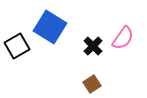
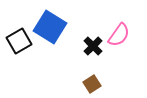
pink semicircle: moved 4 px left, 3 px up
black square: moved 2 px right, 5 px up
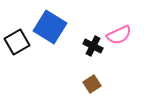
pink semicircle: rotated 30 degrees clockwise
black square: moved 2 px left, 1 px down
black cross: rotated 18 degrees counterclockwise
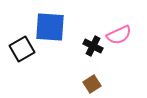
blue square: rotated 28 degrees counterclockwise
black square: moved 5 px right, 7 px down
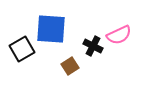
blue square: moved 1 px right, 2 px down
brown square: moved 22 px left, 18 px up
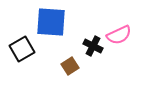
blue square: moved 7 px up
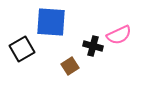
black cross: rotated 12 degrees counterclockwise
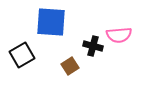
pink semicircle: rotated 20 degrees clockwise
black square: moved 6 px down
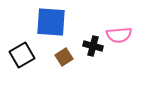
brown square: moved 6 px left, 9 px up
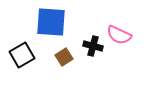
pink semicircle: rotated 30 degrees clockwise
